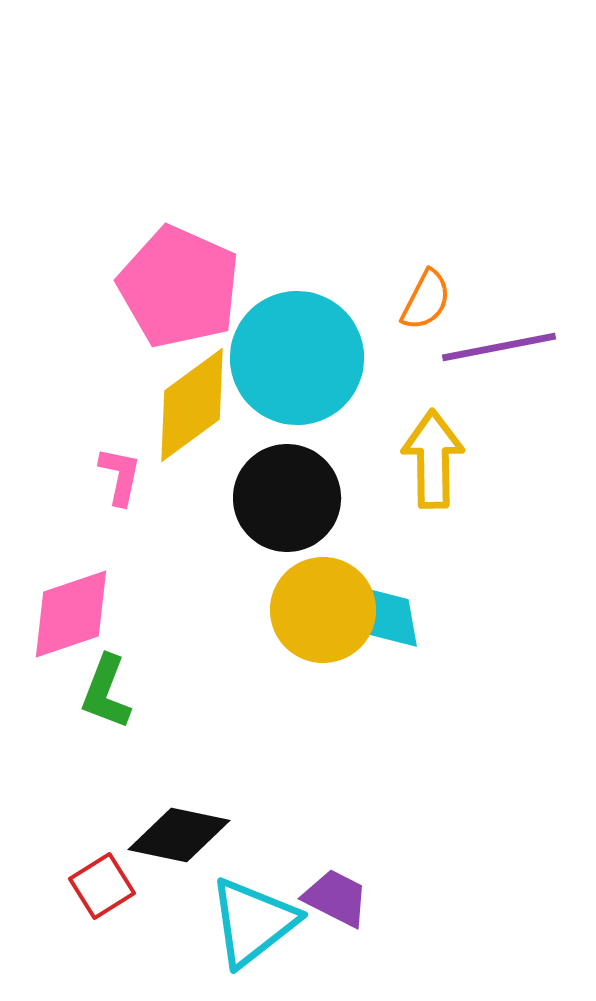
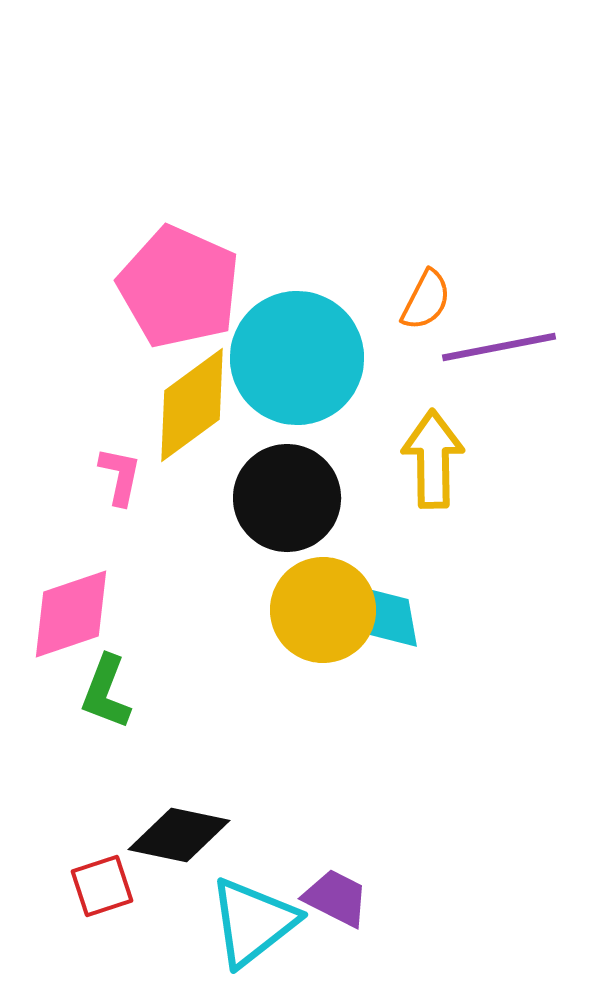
red square: rotated 14 degrees clockwise
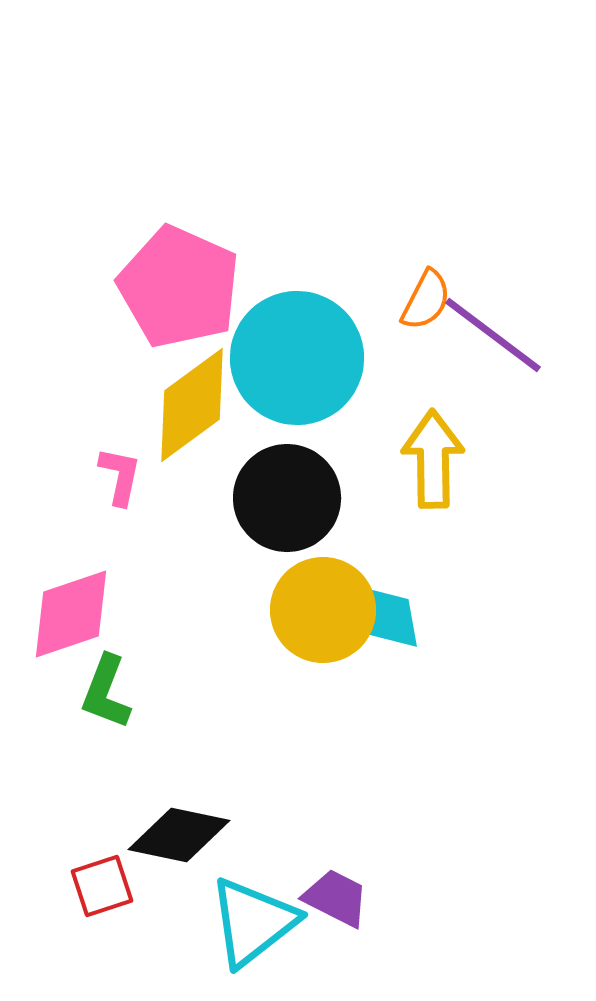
purple line: moved 6 px left, 12 px up; rotated 48 degrees clockwise
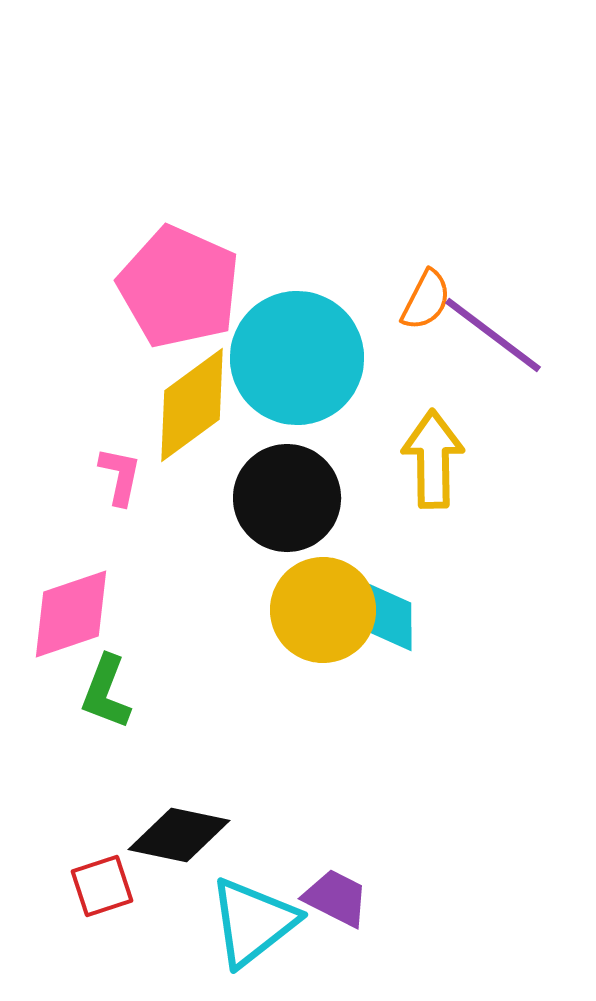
cyan diamond: rotated 10 degrees clockwise
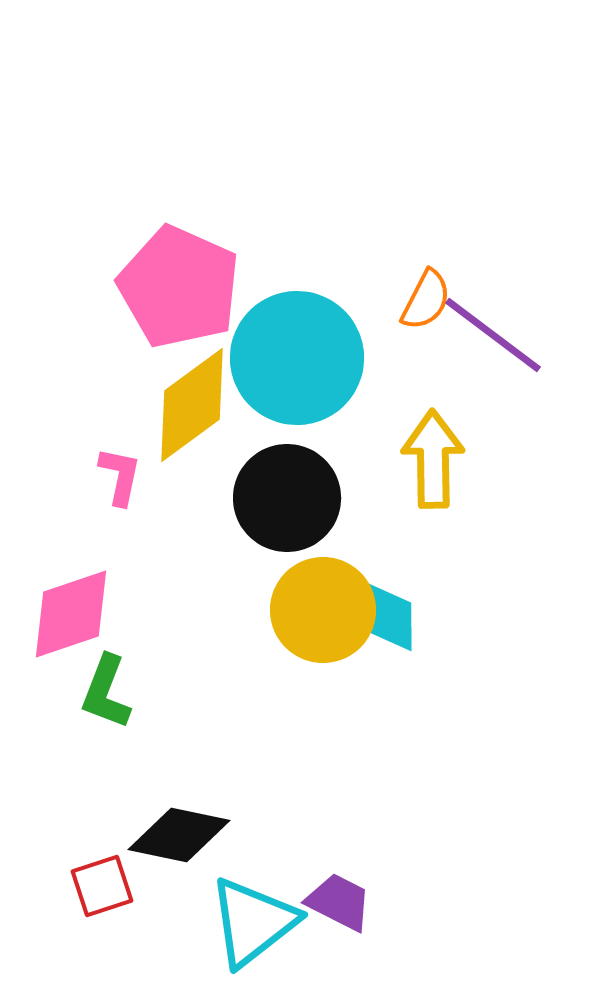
purple trapezoid: moved 3 px right, 4 px down
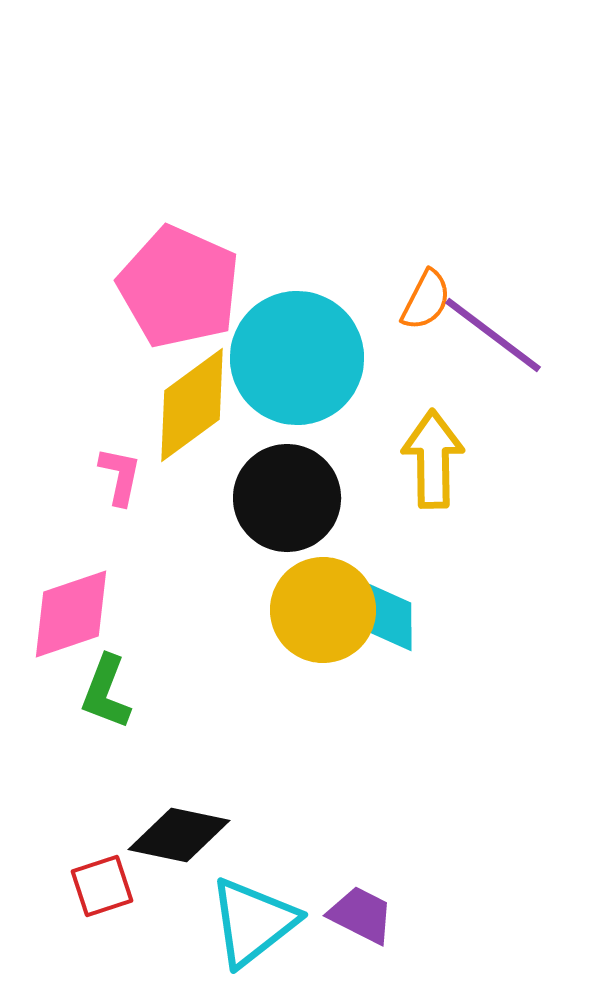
purple trapezoid: moved 22 px right, 13 px down
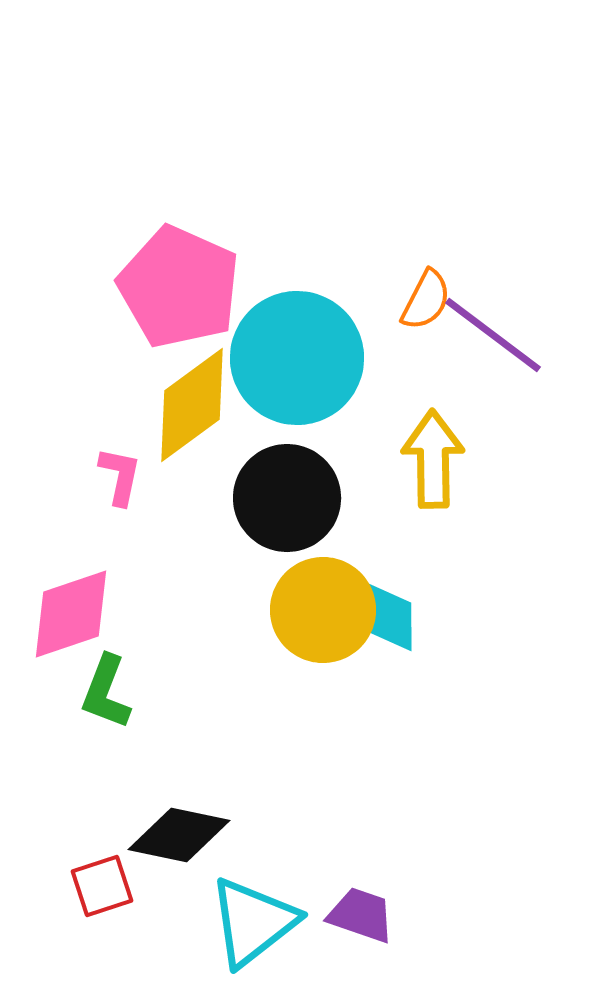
purple trapezoid: rotated 8 degrees counterclockwise
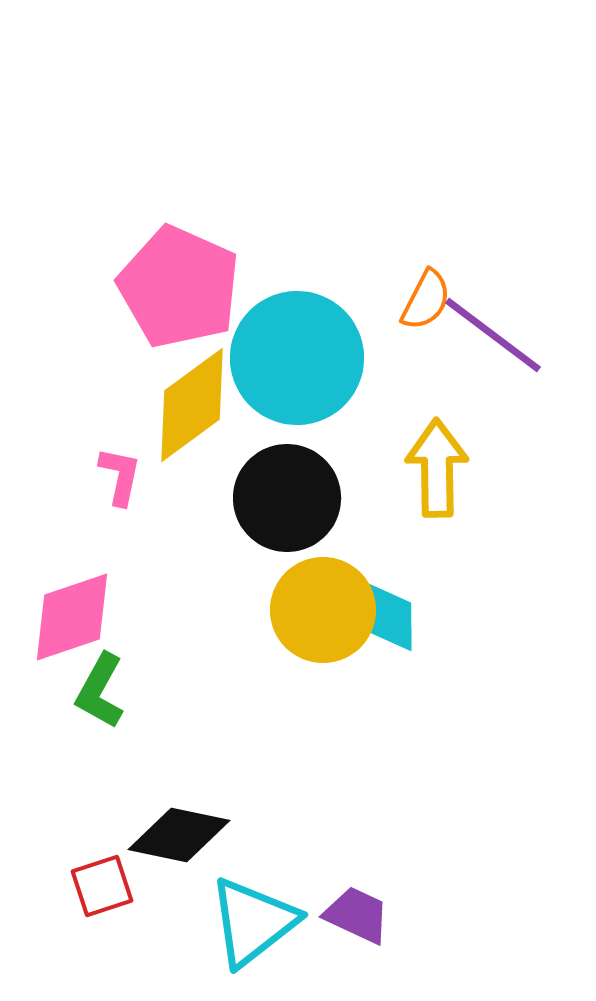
yellow arrow: moved 4 px right, 9 px down
pink diamond: moved 1 px right, 3 px down
green L-shape: moved 6 px left, 1 px up; rotated 8 degrees clockwise
purple trapezoid: moved 4 px left; rotated 6 degrees clockwise
